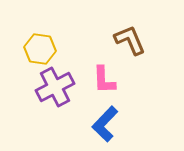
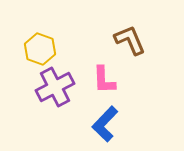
yellow hexagon: rotated 12 degrees clockwise
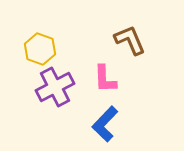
pink L-shape: moved 1 px right, 1 px up
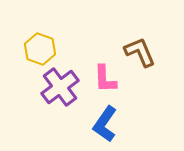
brown L-shape: moved 10 px right, 12 px down
purple cross: moved 5 px right; rotated 9 degrees counterclockwise
blue L-shape: rotated 9 degrees counterclockwise
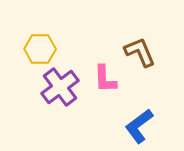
yellow hexagon: rotated 20 degrees counterclockwise
blue L-shape: moved 34 px right, 2 px down; rotated 18 degrees clockwise
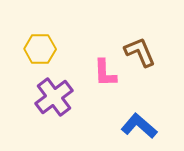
pink L-shape: moved 6 px up
purple cross: moved 6 px left, 10 px down
blue L-shape: rotated 78 degrees clockwise
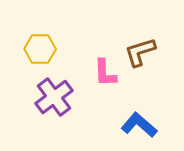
brown L-shape: rotated 84 degrees counterclockwise
blue L-shape: moved 1 px up
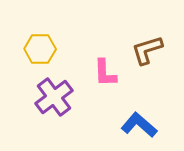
brown L-shape: moved 7 px right, 2 px up
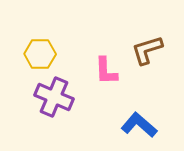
yellow hexagon: moved 5 px down
pink L-shape: moved 1 px right, 2 px up
purple cross: rotated 30 degrees counterclockwise
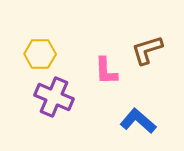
blue L-shape: moved 1 px left, 4 px up
